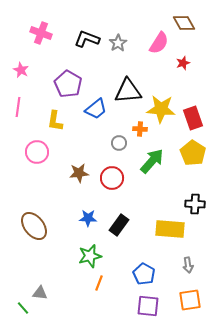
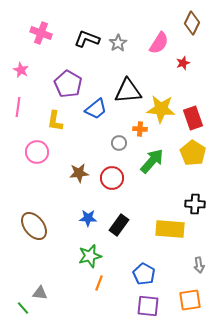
brown diamond: moved 8 px right; rotated 55 degrees clockwise
gray arrow: moved 11 px right
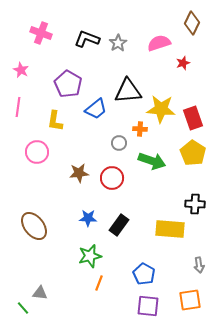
pink semicircle: rotated 140 degrees counterclockwise
green arrow: rotated 68 degrees clockwise
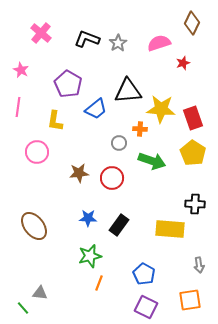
pink cross: rotated 20 degrees clockwise
purple square: moved 2 px left, 1 px down; rotated 20 degrees clockwise
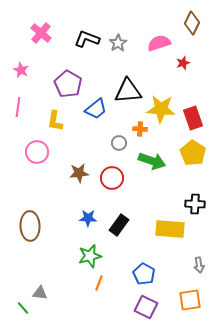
brown ellipse: moved 4 px left; rotated 36 degrees clockwise
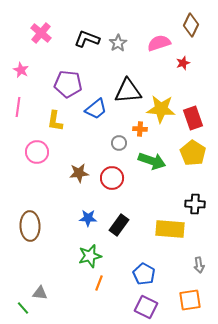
brown diamond: moved 1 px left, 2 px down
purple pentagon: rotated 24 degrees counterclockwise
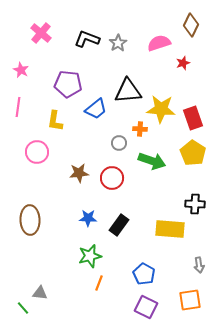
brown ellipse: moved 6 px up
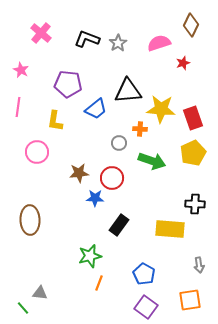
yellow pentagon: rotated 15 degrees clockwise
blue star: moved 7 px right, 20 px up
purple square: rotated 10 degrees clockwise
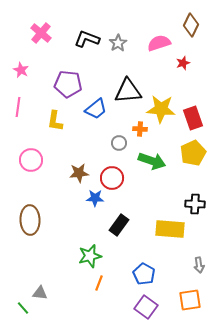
pink circle: moved 6 px left, 8 px down
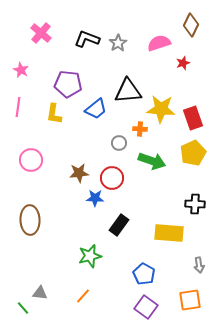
yellow L-shape: moved 1 px left, 7 px up
yellow rectangle: moved 1 px left, 4 px down
orange line: moved 16 px left, 13 px down; rotated 21 degrees clockwise
